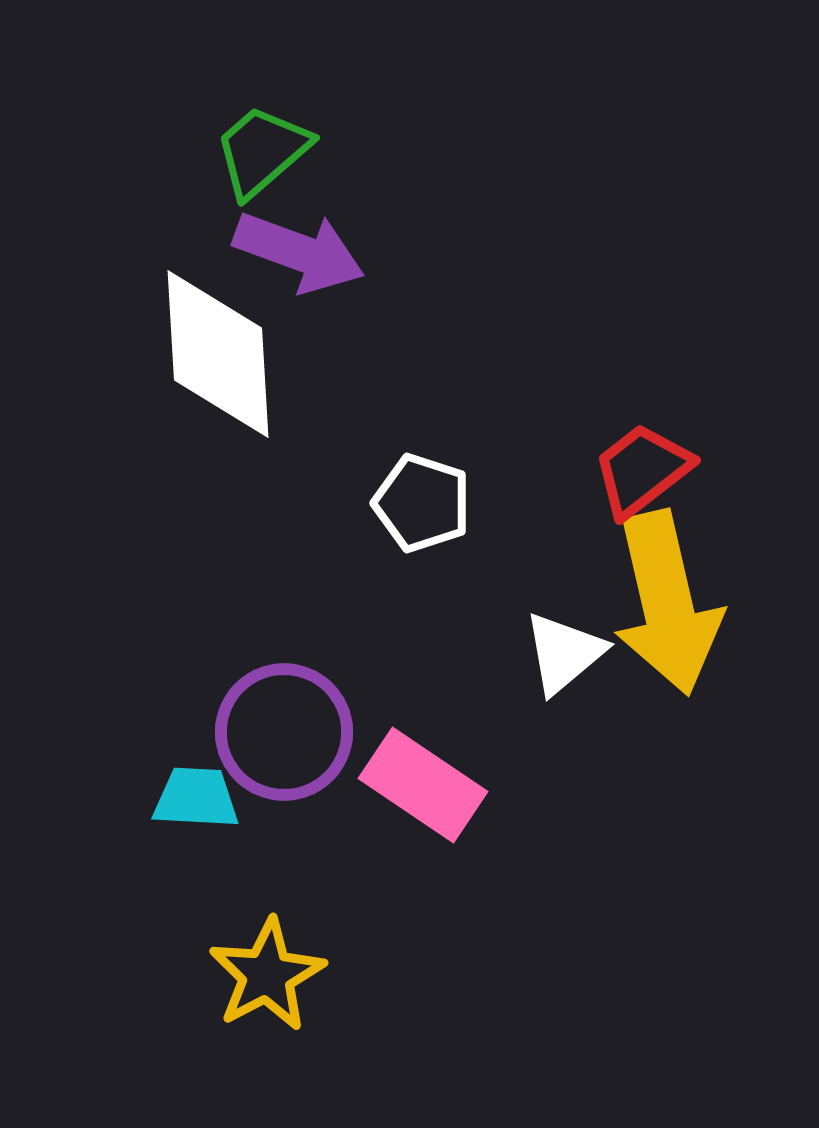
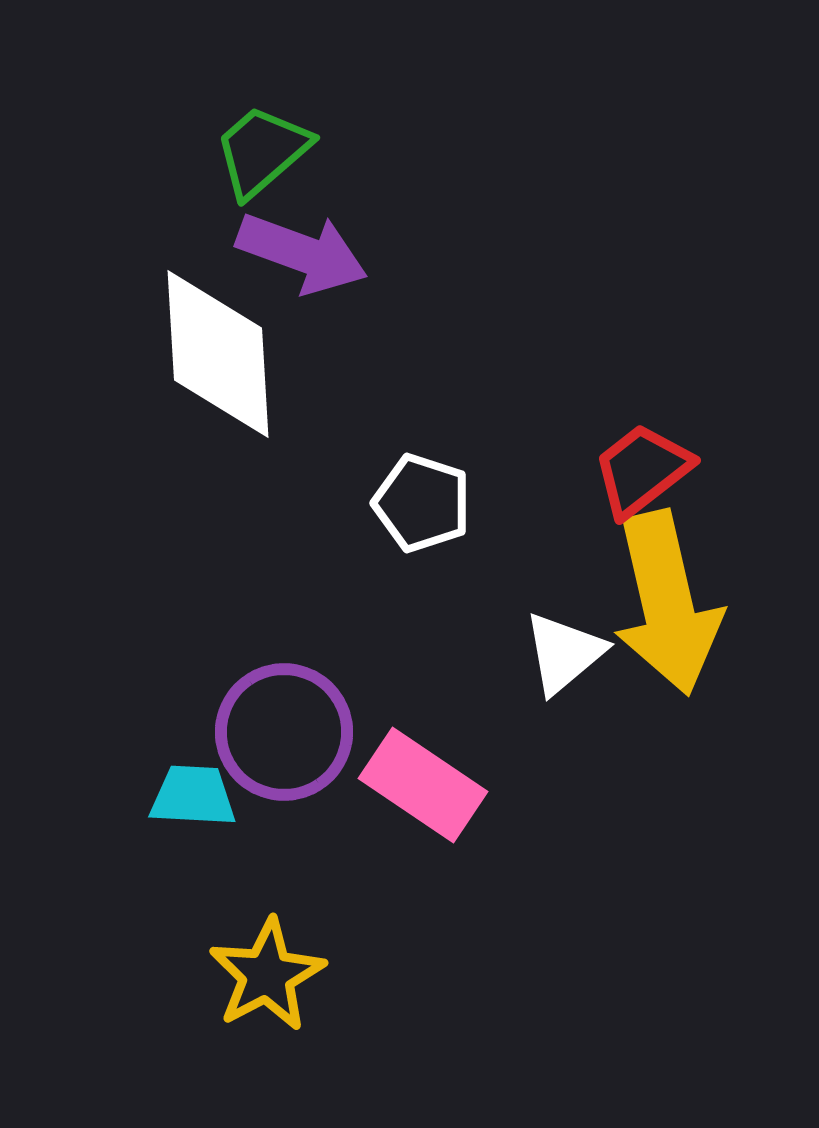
purple arrow: moved 3 px right, 1 px down
cyan trapezoid: moved 3 px left, 2 px up
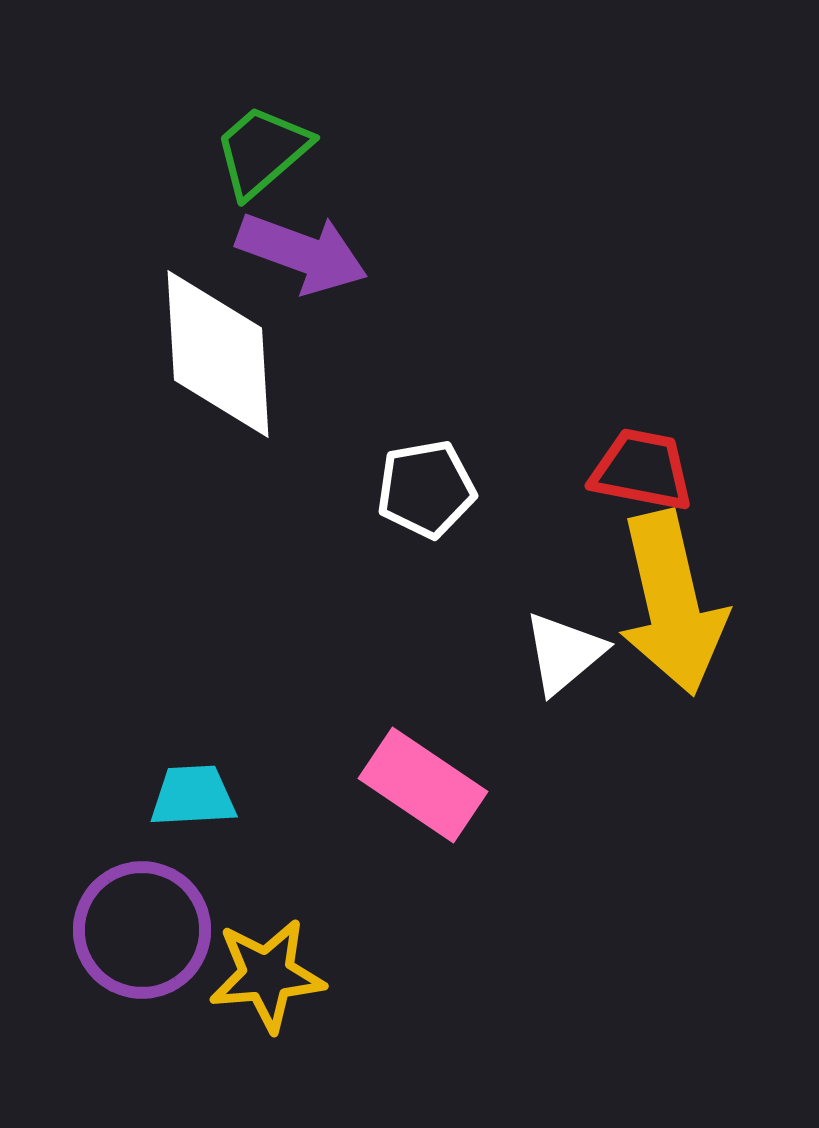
red trapezoid: rotated 49 degrees clockwise
white pentagon: moved 4 px right, 14 px up; rotated 28 degrees counterclockwise
yellow arrow: moved 5 px right
purple circle: moved 142 px left, 198 px down
cyan trapezoid: rotated 6 degrees counterclockwise
yellow star: rotated 23 degrees clockwise
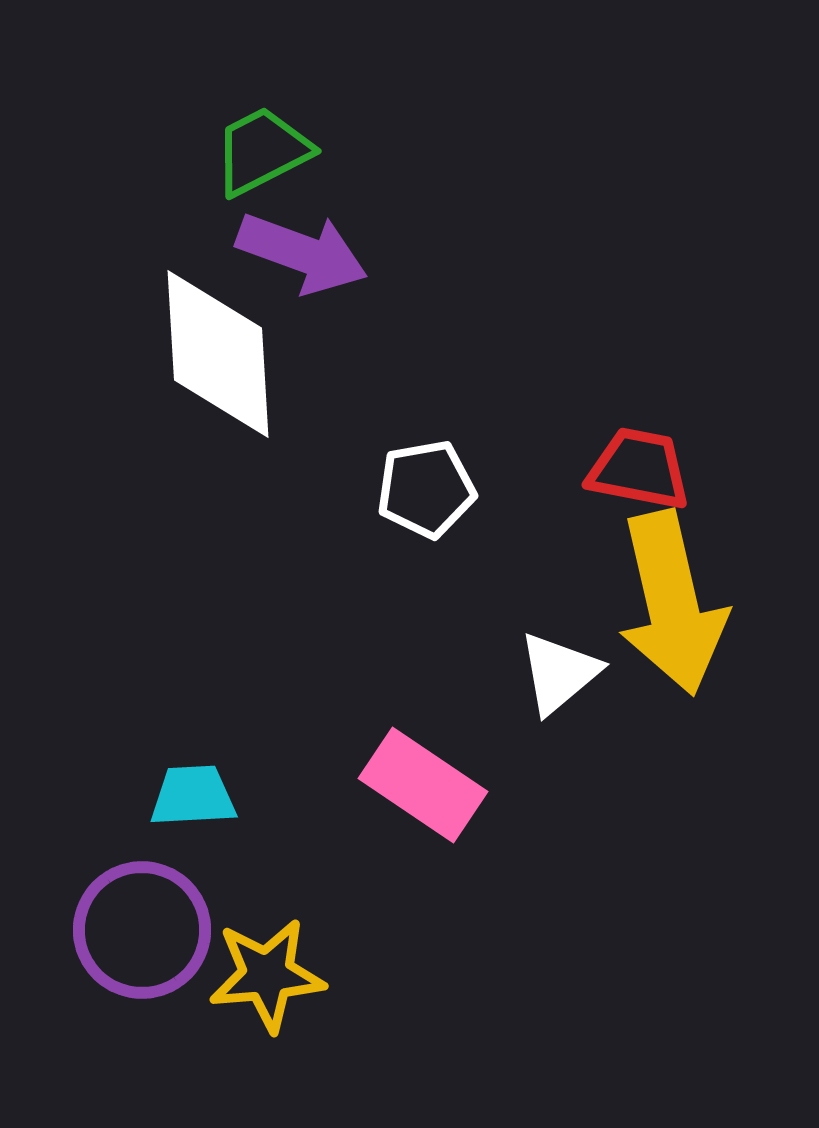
green trapezoid: rotated 14 degrees clockwise
red trapezoid: moved 3 px left, 1 px up
white triangle: moved 5 px left, 20 px down
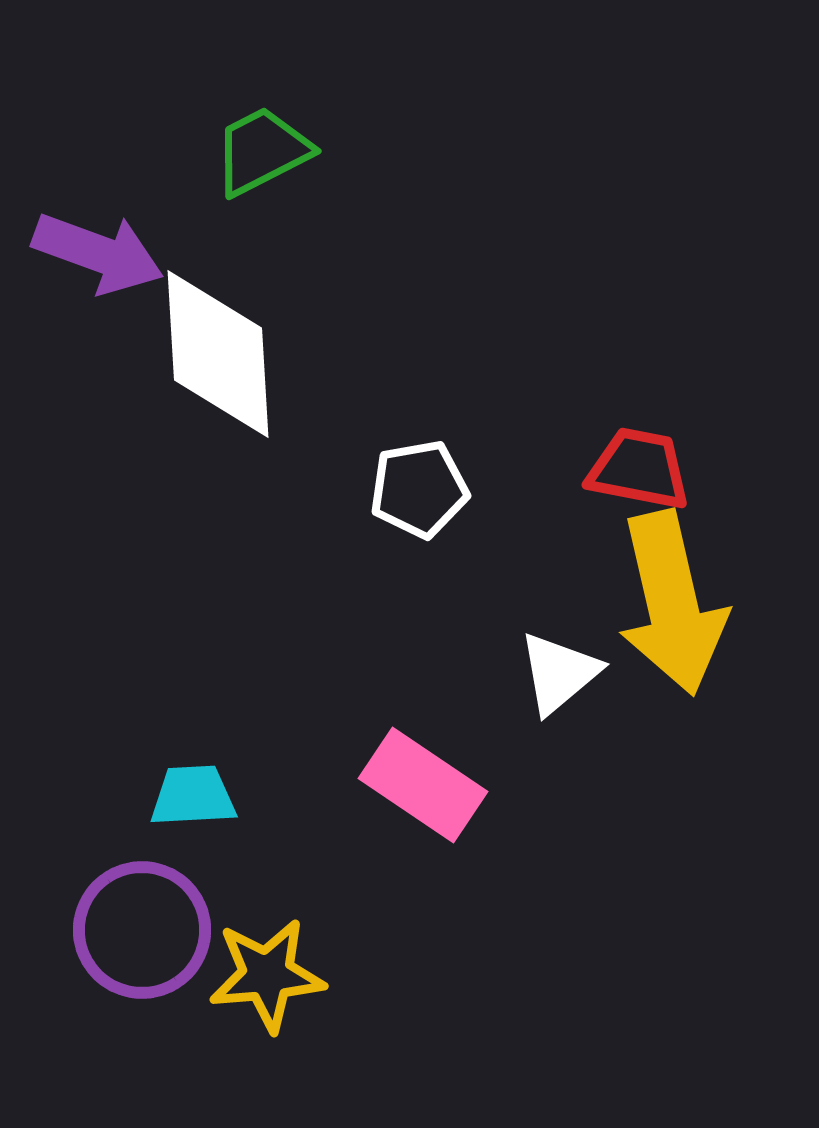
purple arrow: moved 204 px left
white pentagon: moved 7 px left
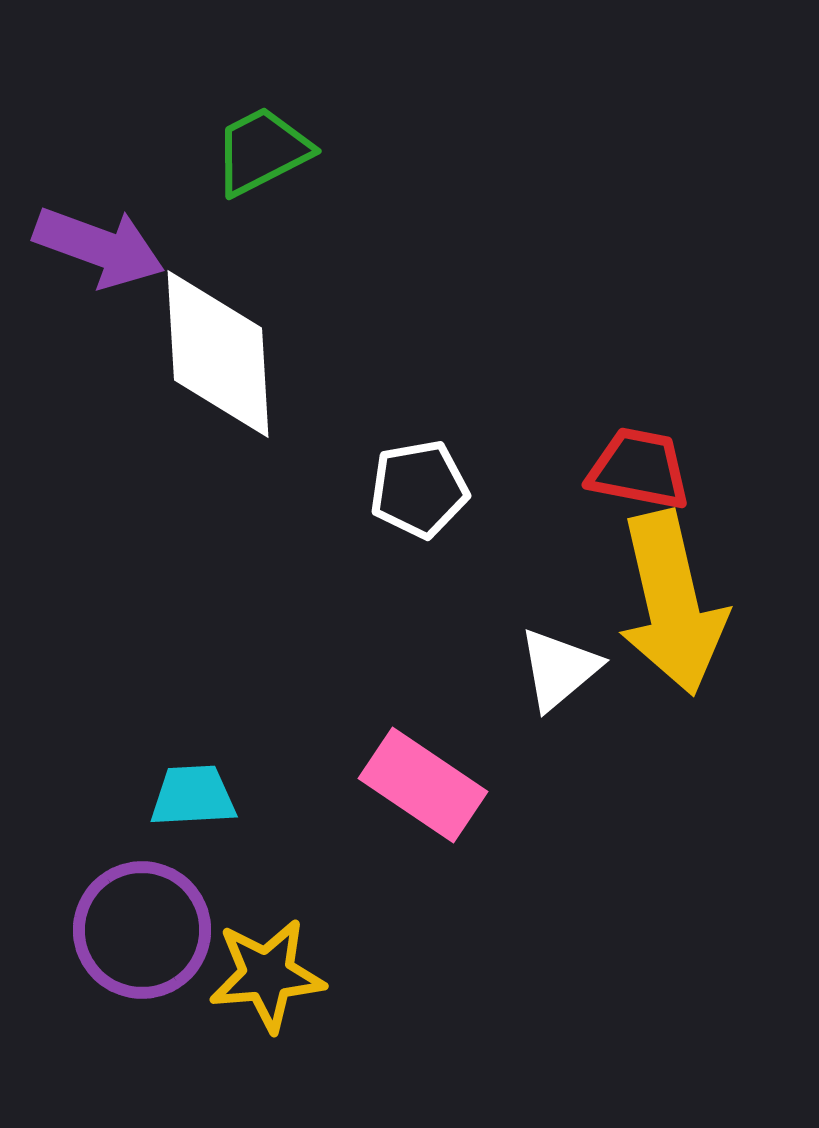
purple arrow: moved 1 px right, 6 px up
white triangle: moved 4 px up
